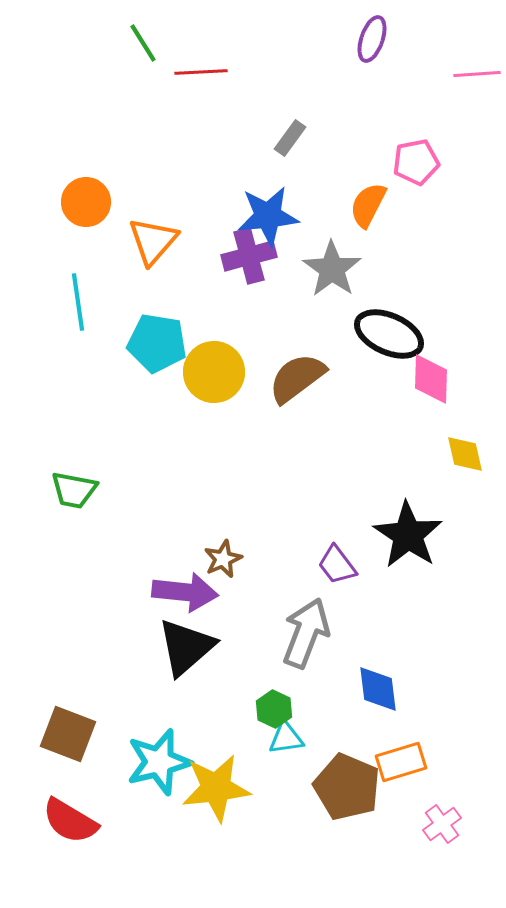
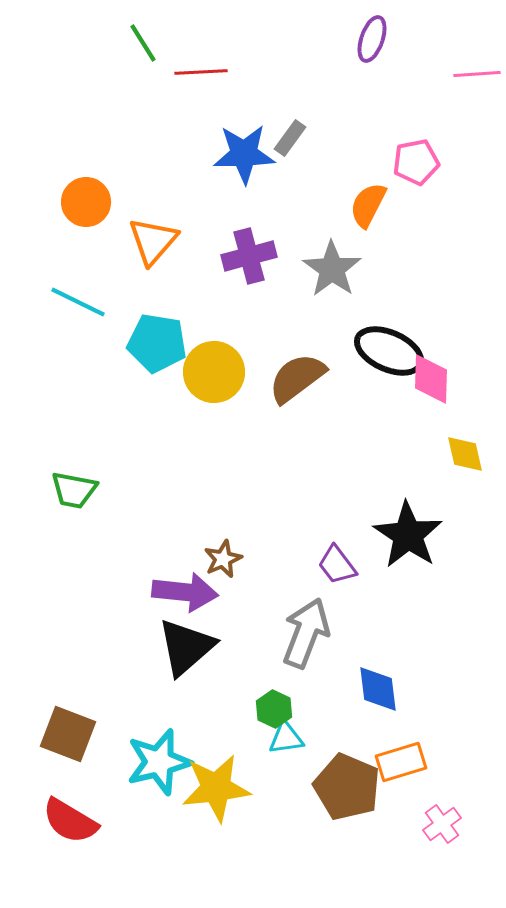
blue star: moved 24 px left, 62 px up; rotated 4 degrees clockwise
cyan line: rotated 56 degrees counterclockwise
black ellipse: moved 17 px down
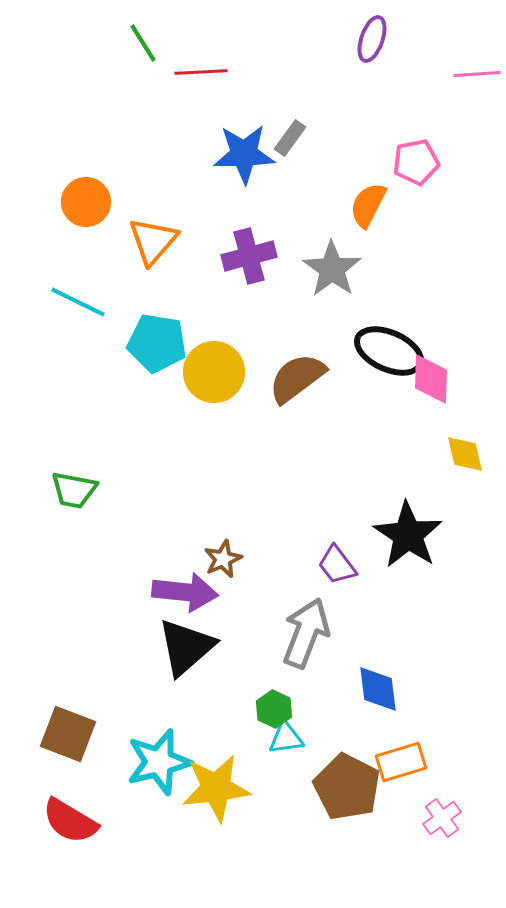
brown pentagon: rotated 4 degrees clockwise
pink cross: moved 6 px up
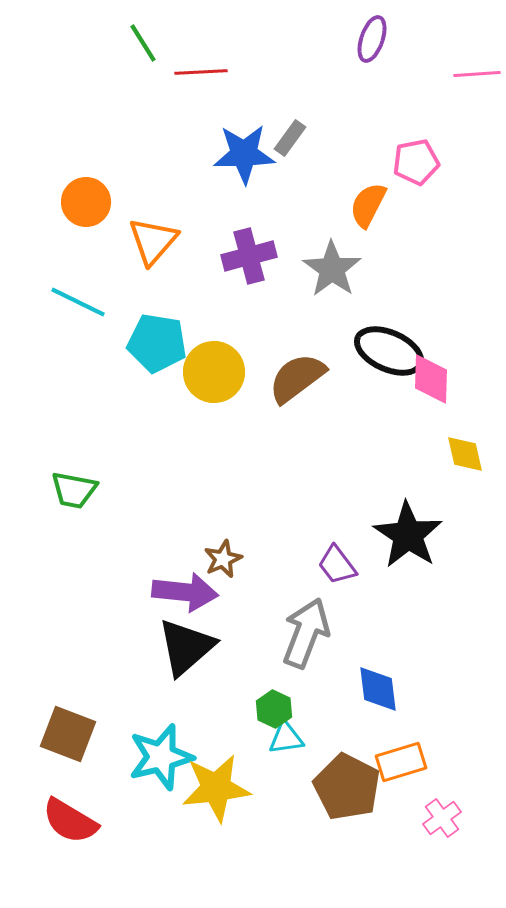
cyan star: moved 2 px right, 5 px up
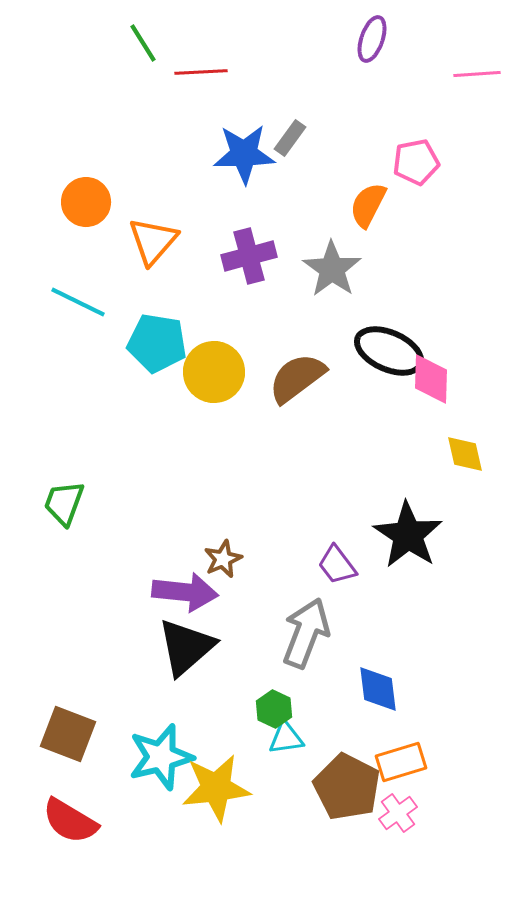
green trapezoid: moved 10 px left, 13 px down; rotated 99 degrees clockwise
pink cross: moved 44 px left, 5 px up
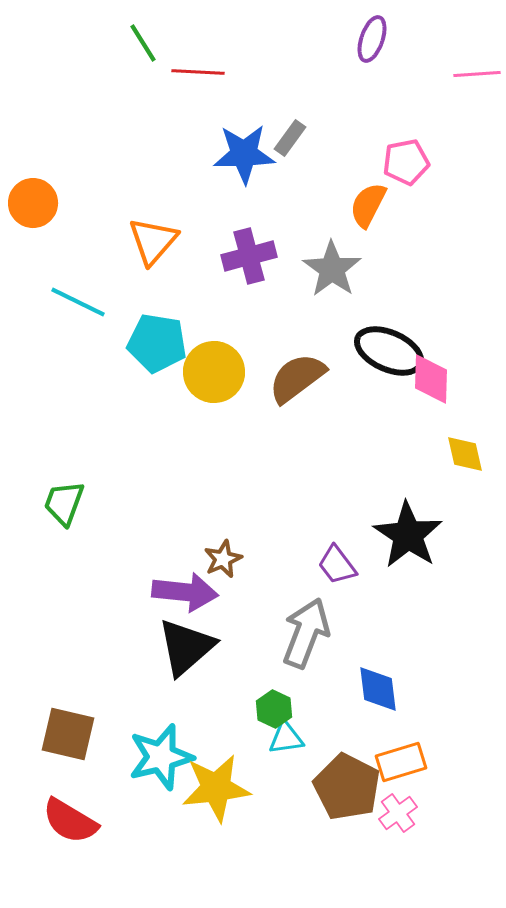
red line: moved 3 px left; rotated 6 degrees clockwise
pink pentagon: moved 10 px left
orange circle: moved 53 px left, 1 px down
brown square: rotated 8 degrees counterclockwise
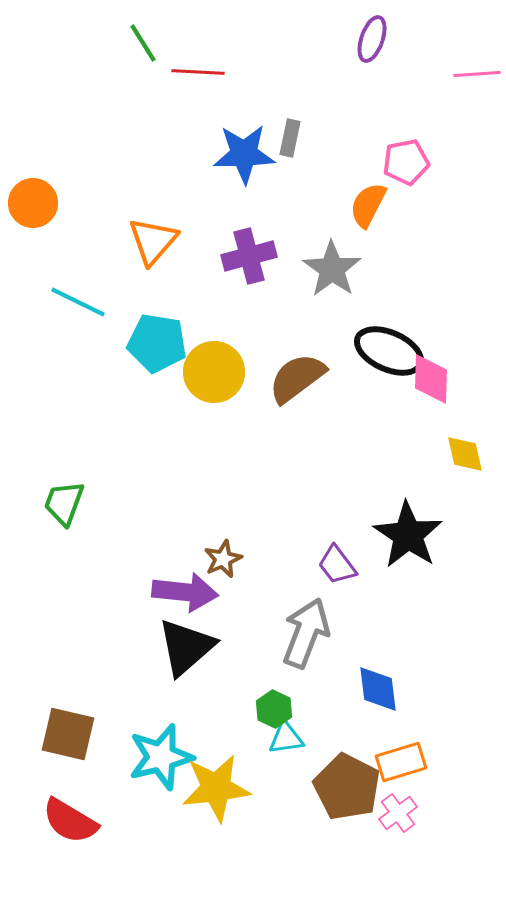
gray rectangle: rotated 24 degrees counterclockwise
